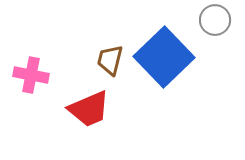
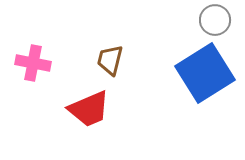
blue square: moved 41 px right, 16 px down; rotated 12 degrees clockwise
pink cross: moved 2 px right, 12 px up
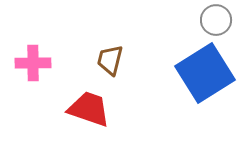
gray circle: moved 1 px right
pink cross: rotated 12 degrees counterclockwise
red trapezoid: rotated 138 degrees counterclockwise
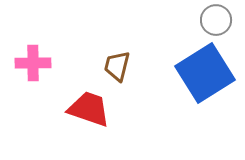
brown trapezoid: moved 7 px right, 6 px down
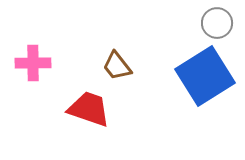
gray circle: moved 1 px right, 3 px down
brown trapezoid: rotated 52 degrees counterclockwise
blue square: moved 3 px down
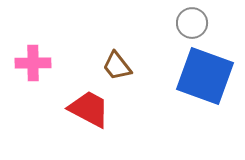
gray circle: moved 25 px left
blue square: rotated 38 degrees counterclockwise
red trapezoid: rotated 9 degrees clockwise
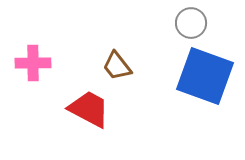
gray circle: moved 1 px left
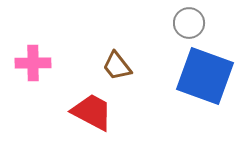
gray circle: moved 2 px left
red trapezoid: moved 3 px right, 3 px down
